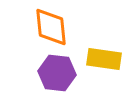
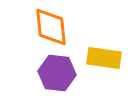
yellow rectangle: moved 1 px up
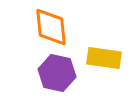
purple hexagon: rotated 6 degrees clockwise
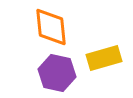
yellow rectangle: rotated 24 degrees counterclockwise
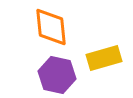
purple hexagon: moved 2 px down
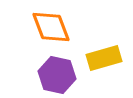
orange diamond: rotated 15 degrees counterclockwise
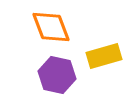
yellow rectangle: moved 2 px up
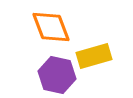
yellow rectangle: moved 10 px left
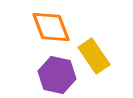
yellow rectangle: rotated 72 degrees clockwise
